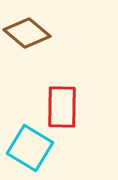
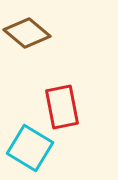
red rectangle: rotated 12 degrees counterclockwise
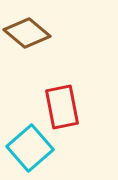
cyan square: rotated 18 degrees clockwise
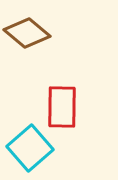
red rectangle: rotated 12 degrees clockwise
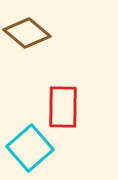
red rectangle: moved 1 px right
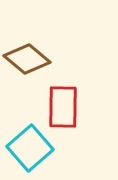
brown diamond: moved 26 px down
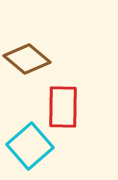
cyan square: moved 2 px up
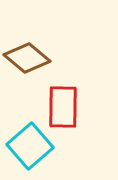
brown diamond: moved 1 px up
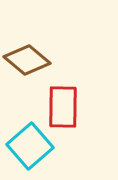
brown diamond: moved 2 px down
